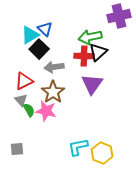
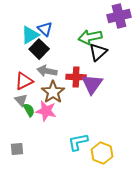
red cross: moved 8 px left, 21 px down
gray arrow: moved 7 px left, 4 px down; rotated 18 degrees clockwise
cyan L-shape: moved 5 px up
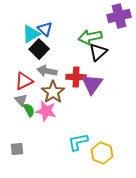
cyan triangle: moved 1 px right, 1 px up
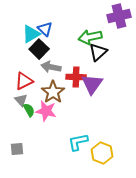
gray arrow: moved 4 px right, 4 px up
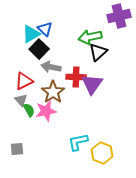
pink star: rotated 25 degrees counterclockwise
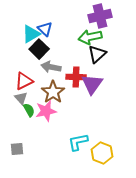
purple cross: moved 19 px left
black triangle: moved 1 px left, 2 px down
gray triangle: moved 2 px up
